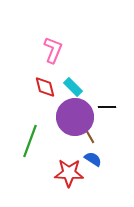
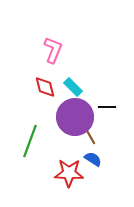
brown line: moved 1 px right, 1 px down
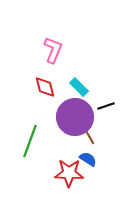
cyan rectangle: moved 6 px right
black line: moved 1 px left, 1 px up; rotated 18 degrees counterclockwise
brown line: moved 1 px left
blue semicircle: moved 5 px left
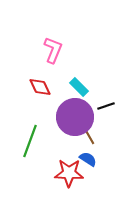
red diamond: moved 5 px left; rotated 10 degrees counterclockwise
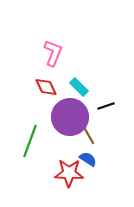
pink L-shape: moved 3 px down
red diamond: moved 6 px right
purple circle: moved 5 px left
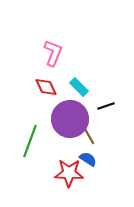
purple circle: moved 2 px down
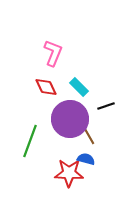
blue semicircle: moved 2 px left; rotated 18 degrees counterclockwise
